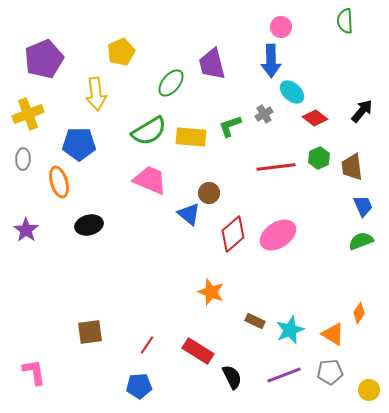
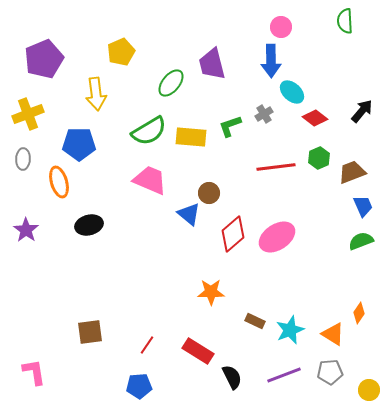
brown trapezoid at (352, 167): moved 5 px down; rotated 76 degrees clockwise
pink ellipse at (278, 235): moved 1 px left, 2 px down
orange star at (211, 292): rotated 20 degrees counterclockwise
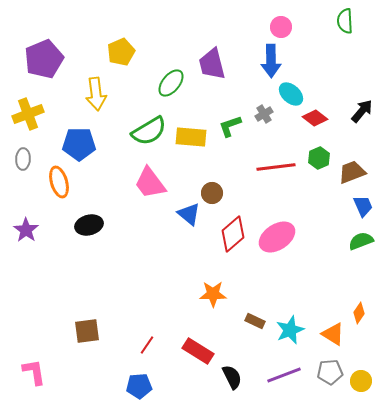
cyan ellipse at (292, 92): moved 1 px left, 2 px down
pink trapezoid at (150, 180): moved 3 px down; rotated 150 degrees counterclockwise
brown circle at (209, 193): moved 3 px right
orange star at (211, 292): moved 2 px right, 2 px down
brown square at (90, 332): moved 3 px left, 1 px up
yellow circle at (369, 390): moved 8 px left, 9 px up
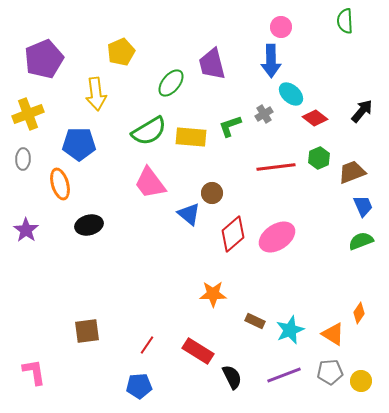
orange ellipse at (59, 182): moved 1 px right, 2 px down
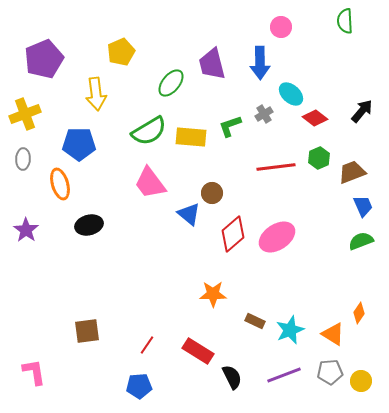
blue arrow at (271, 61): moved 11 px left, 2 px down
yellow cross at (28, 114): moved 3 px left
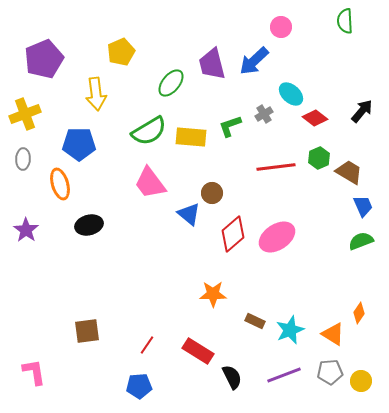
blue arrow at (260, 63): moved 6 px left, 2 px up; rotated 48 degrees clockwise
brown trapezoid at (352, 172): moved 3 px left; rotated 52 degrees clockwise
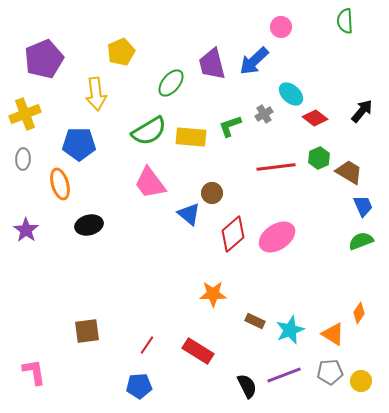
black semicircle at (232, 377): moved 15 px right, 9 px down
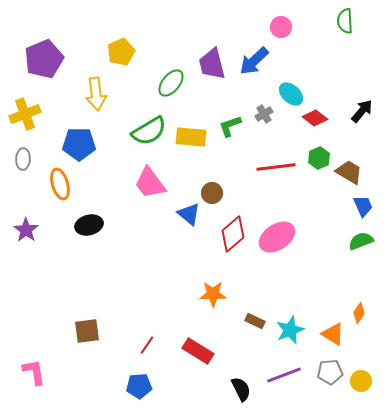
black semicircle at (247, 386): moved 6 px left, 3 px down
